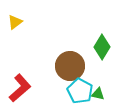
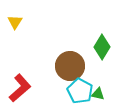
yellow triangle: rotated 21 degrees counterclockwise
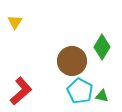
brown circle: moved 2 px right, 5 px up
red L-shape: moved 1 px right, 3 px down
green triangle: moved 4 px right, 2 px down
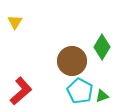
green triangle: rotated 32 degrees counterclockwise
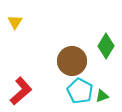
green diamond: moved 4 px right, 1 px up
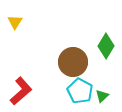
brown circle: moved 1 px right, 1 px down
green triangle: rotated 24 degrees counterclockwise
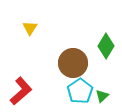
yellow triangle: moved 15 px right, 6 px down
brown circle: moved 1 px down
cyan pentagon: rotated 10 degrees clockwise
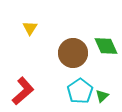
green diamond: rotated 55 degrees counterclockwise
brown circle: moved 10 px up
red L-shape: moved 2 px right
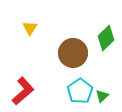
green diamond: moved 8 px up; rotated 70 degrees clockwise
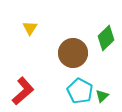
cyan pentagon: rotated 10 degrees counterclockwise
